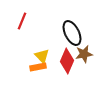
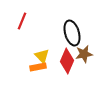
black ellipse: rotated 10 degrees clockwise
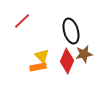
red line: rotated 24 degrees clockwise
black ellipse: moved 1 px left, 2 px up
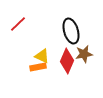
red line: moved 4 px left, 3 px down
yellow triangle: rotated 21 degrees counterclockwise
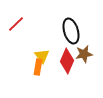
red line: moved 2 px left
yellow triangle: rotated 28 degrees clockwise
orange rectangle: rotated 70 degrees counterclockwise
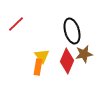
black ellipse: moved 1 px right
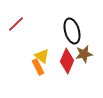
yellow triangle: rotated 14 degrees counterclockwise
orange rectangle: rotated 35 degrees counterclockwise
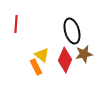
red line: rotated 42 degrees counterclockwise
yellow triangle: moved 1 px up
red diamond: moved 2 px left, 1 px up
orange rectangle: moved 2 px left
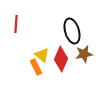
red diamond: moved 4 px left, 1 px up
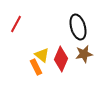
red line: rotated 24 degrees clockwise
black ellipse: moved 6 px right, 4 px up
